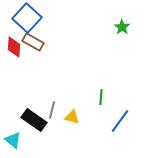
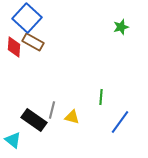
green star: moved 1 px left; rotated 21 degrees clockwise
blue line: moved 1 px down
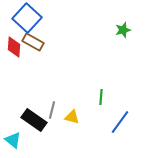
green star: moved 2 px right, 3 px down
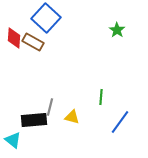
blue square: moved 19 px right
green star: moved 6 px left; rotated 21 degrees counterclockwise
red diamond: moved 9 px up
gray line: moved 2 px left, 3 px up
black rectangle: rotated 40 degrees counterclockwise
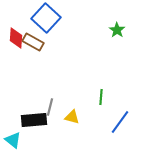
red diamond: moved 2 px right
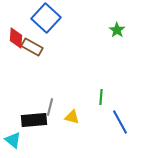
brown rectangle: moved 1 px left, 5 px down
blue line: rotated 65 degrees counterclockwise
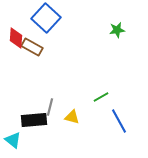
green star: rotated 28 degrees clockwise
green line: rotated 56 degrees clockwise
blue line: moved 1 px left, 1 px up
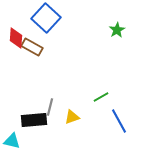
green star: rotated 21 degrees counterclockwise
yellow triangle: rotated 35 degrees counterclockwise
cyan triangle: moved 1 px left, 1 px down; rotated 24 degrees counterclockwise
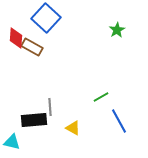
gray line: rotated 18 degrees counterclockwise
yellow triangle: moved 1 px right, 11 px down; rotated 49 degrees clockwise
cyan triangle: moved 1 px down
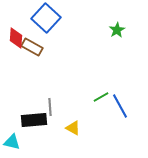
blue line: moved 1 px right, 15 px up
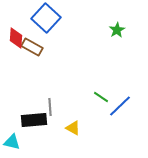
green line: rotated 63 degrees clockwise
blue line: rotated 75 degrees clockwise
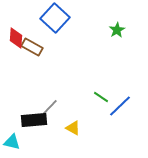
blue square: moved 9 px right
gray line: rotated 48 degrees clockwise
